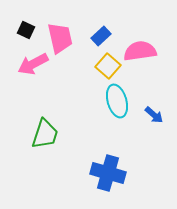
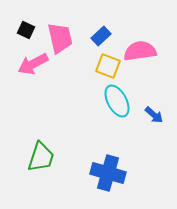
yellow square: rotated 20 degrees counterclockwise
cyan ellipse: rotated 12 degrees counterclockwise
green trapezoid: moved 4 px left, 23 px down
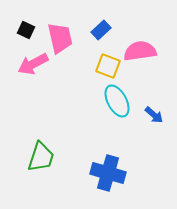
blue rectangle: moved 6 px up
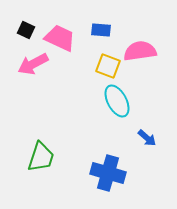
blue rectangle: rotated 48 degrees clockwise
pink trapezoid: rotated 52 degrees counterclockwise
blue arrow: moved 7 px left, 23 px down
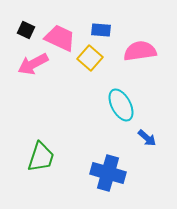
yellow square: moved 18 px left, 8 px up; rotated 20 degrees clockwise
cyan ellipse: moved 4 px right, 4 px down
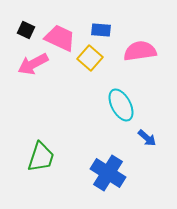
blue cross: rotated 16 degrees clockwise
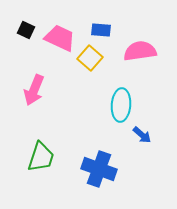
pink arrow: moved 1 px right, 26 px down; rotated 40 degrees counterclockwise
cyan ellipse: rotated 32 degrees clockwise
blue arrow: moved 5 px left, 3 px up
blue cross: moved 9 px left, 4 px up; rotated 12 degrees counterclockwise
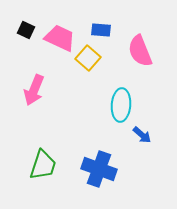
pink semicircle: rotated 104 degrees counterclockwise
yellow square: moved 2 px left
green trapezoid: moved 2 px right, 8 px down
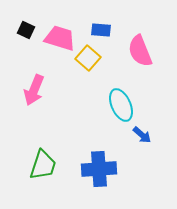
pink trapezoid: rotated 8 degrees counterclockwise
cyan ellipse: rotated 28 degrees counterclockwise
blue cross: rotated 24 degrees counterclockwise
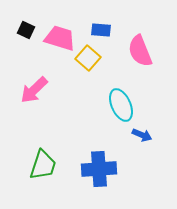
pink arrow: rotated 24 degrees clockwise
blue arrow: rotated 18 degrees counterclockwise
